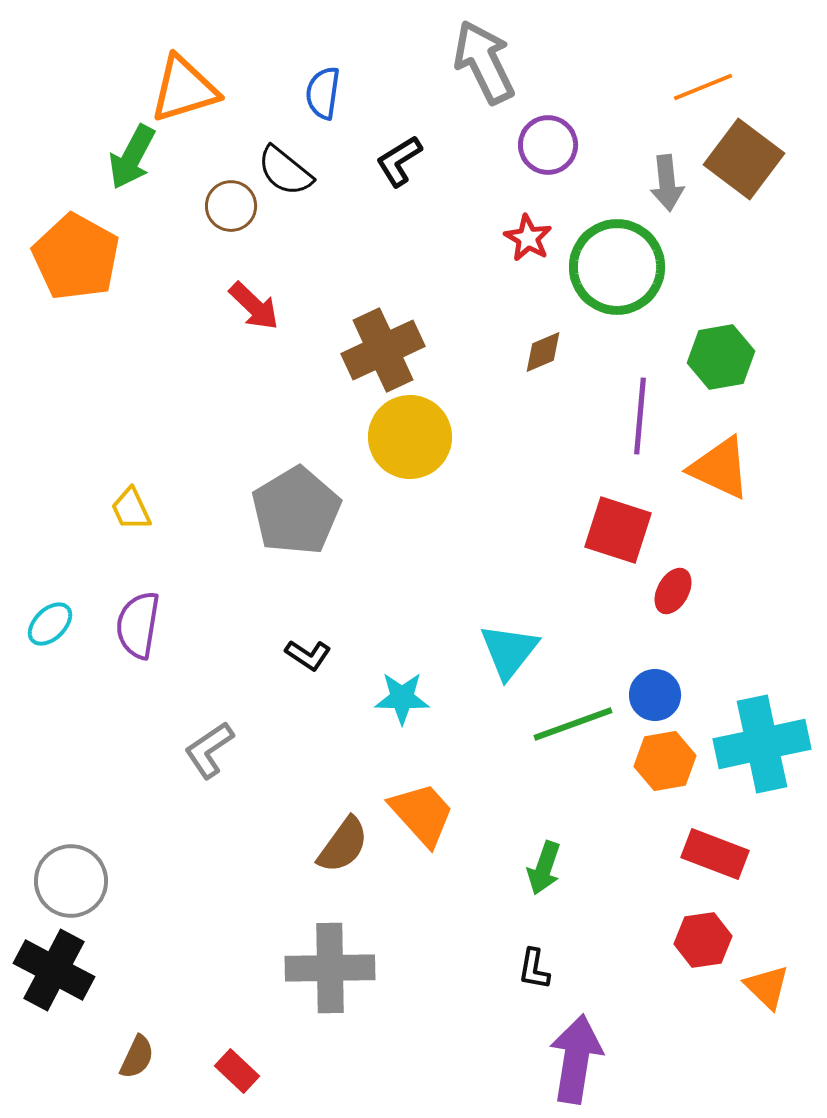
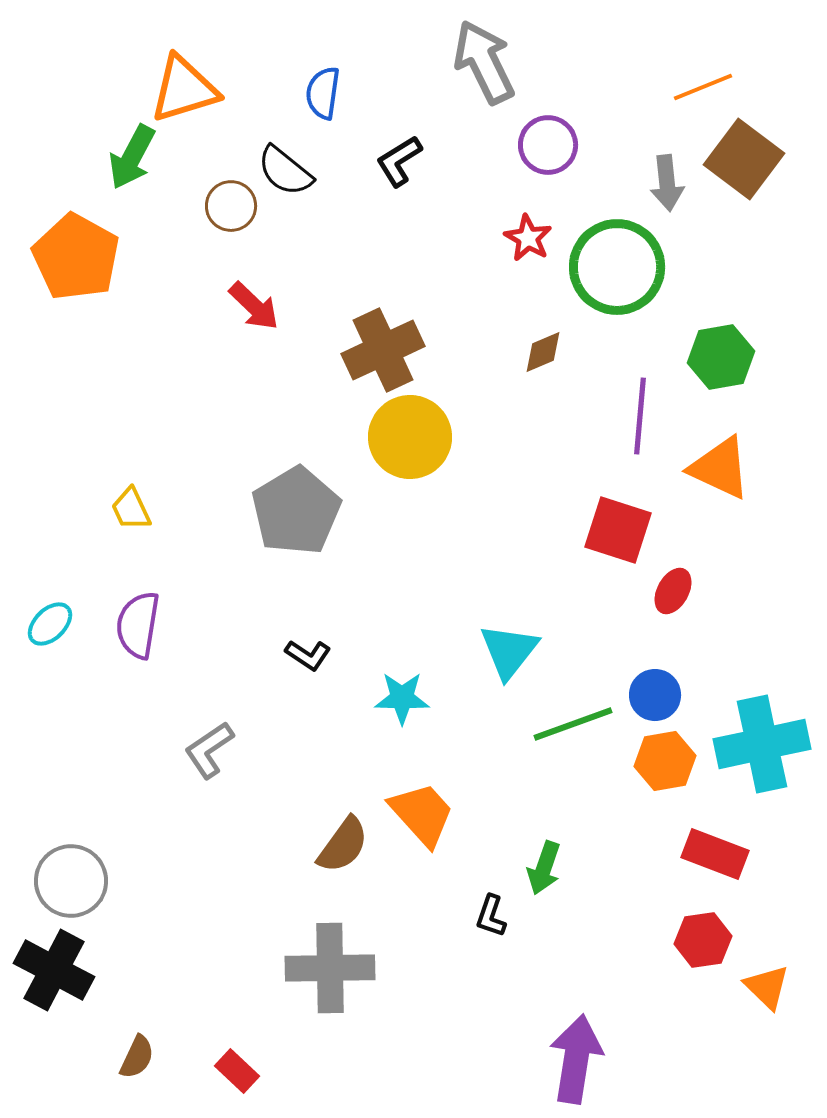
black L-shape at (534, 969): moved 43 px left, 53 px up; rotated 9 degrees clockwise
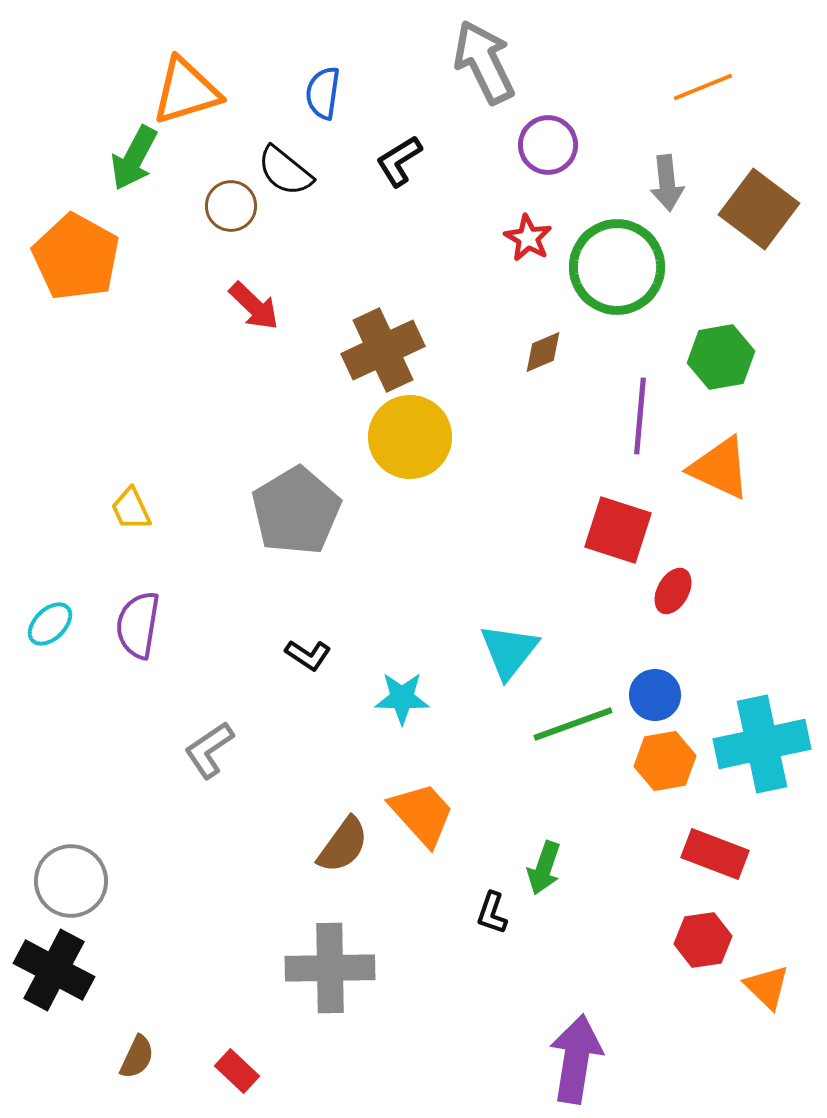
orange triangle at (184, 89): moved 2 px right, 2 px down
green arrow at (132, 157): moved 2 px right, 1 px down
brown square at (744, 159): moved 15 px right, 50 px down
black L-shape at (491, 916): moved 1 px right, 3 px up
